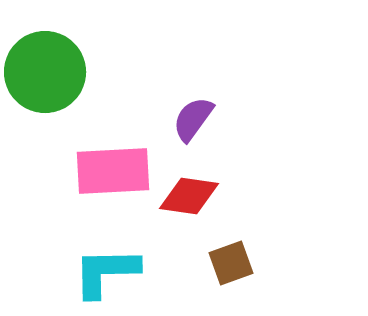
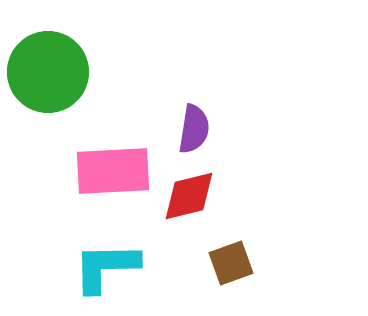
green circle: moved 3 px right
purple semicircle: moved 1 px right, 10 px down; rotated 153 degrees clockwise
red diamond: rotated 22 degrees counterclockwise
cyan L-shape: moved 5 px up
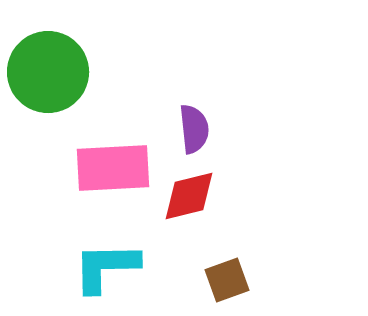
purple semicircle: rotated 15 degrees counterclockwise
pink rectangle: moved 3 px up
brown square: moved 4 px left, 17 px down
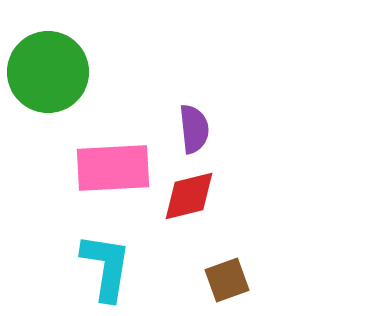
cyan L-shape: rotated 100 degrees clockwise
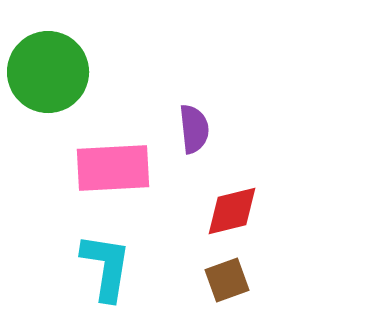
red diamond: moved 43 px right, 15 px down
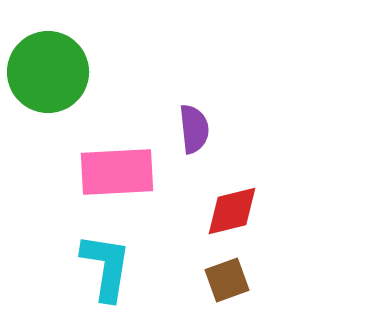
pink rectangle: moved 4 px right, 4 px down
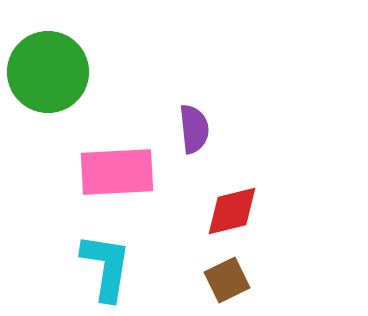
brown square: rotated 6 degrees counterclockwise
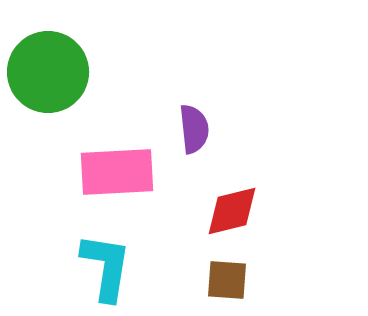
brown square: rotated 30 degrees clockwise
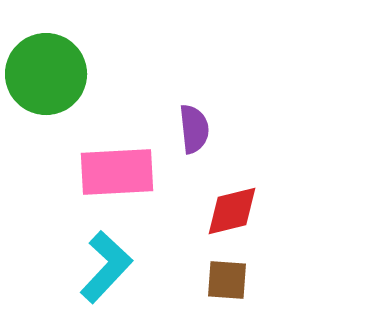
green circle: moved 2 px left, 2 px down
cyan L-shape: rotated 34 degrees clockwise
